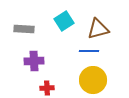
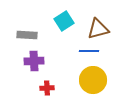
gray rectangle: moved 3 px right, 6 px down
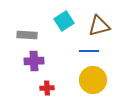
brown triangle: moved 1 px right, 3 px up
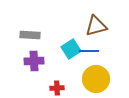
cyan square: moved 7 px right, 28 px down
brown triangle: moved 3 px left
gray rectangle: moved 3 px right
yellow circle: moved 3 px right, 1 px up
red cross: moved 10 px right
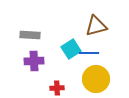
blue line: moved 2 px down
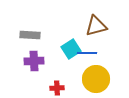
blue line: moved 2 px left
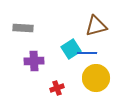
gray rectangle: moved 7 px left, 7 px up
yellow circle: moved 1 px up
red cross: rotated 16 degrees counterclockwise
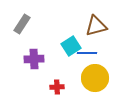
gray rectangle: moved 1 px left, 4 px up; rotated 60 degrees counterclockwise
cyan square: moved 3 px up
purple cross: moved 2 px up
yellow circle: moved 1 px left
red cross: moved 1 px up; rotated 16 degrees clockwise
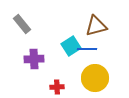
gray rectangle: rotated 72 degrees counterclockwise
blue line: moved 4 px up
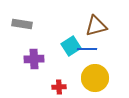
gray rectangle: rotated 42 degrees counterclockwise
red cross: moved 2 px right
